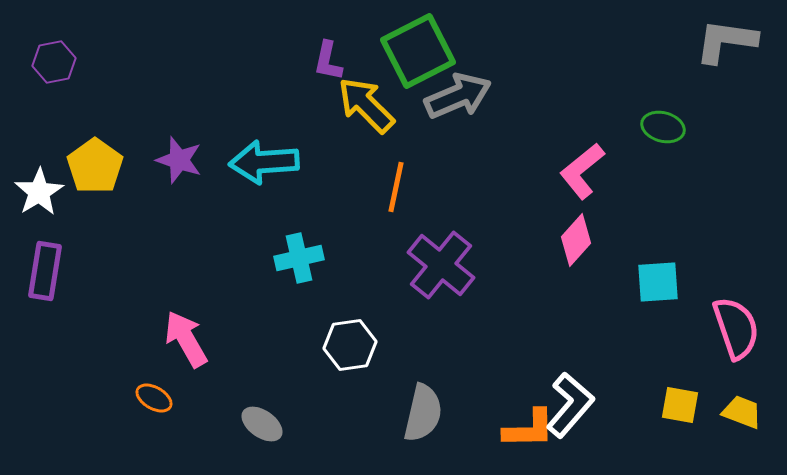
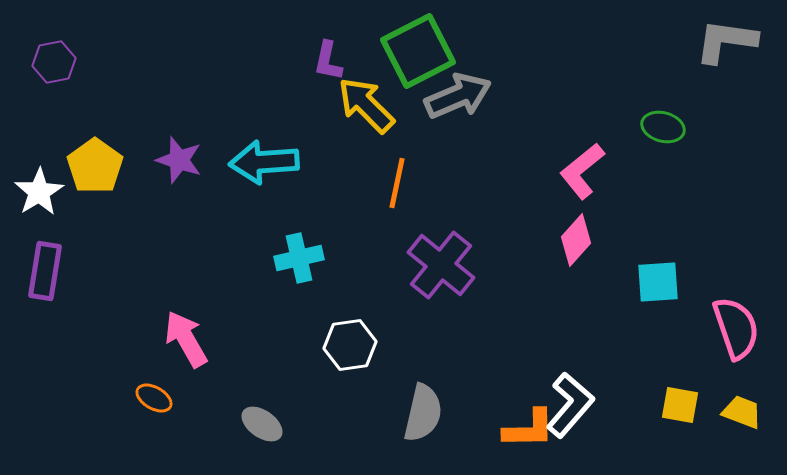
orange line: moved 1 px right, 4 px up
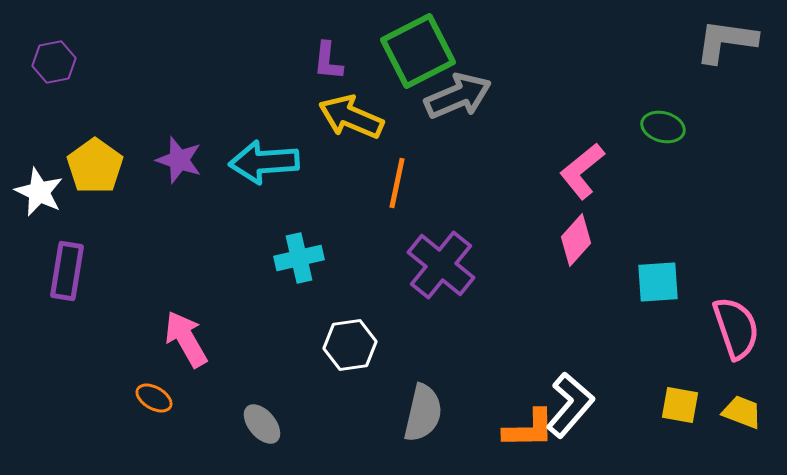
purple L-shape: rotated 6 degrees counterclockwise
yellow arrow: moved 15 px left, 12 px down; rotated 22 degrees counterclockwise
white star: rotated 15 degrees counterclockwise
purple rectangle: moved 22 px right
gray ellipse: rotated 15 degrees clockwise
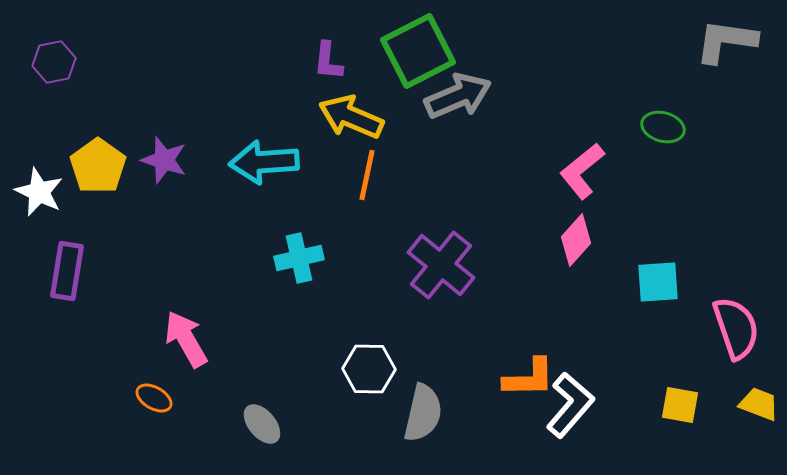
purple star: moved 15 px left
yellow pentagon: moved 3 px right
orange line: moved 30 px left, 8 px up
white hexagon: moved 19 px right, 24 px down; rotated 9 degrees clockwise
yellow trapezoid: moved 17 px right, 8 px up
orange L-shape: moved 51 px up
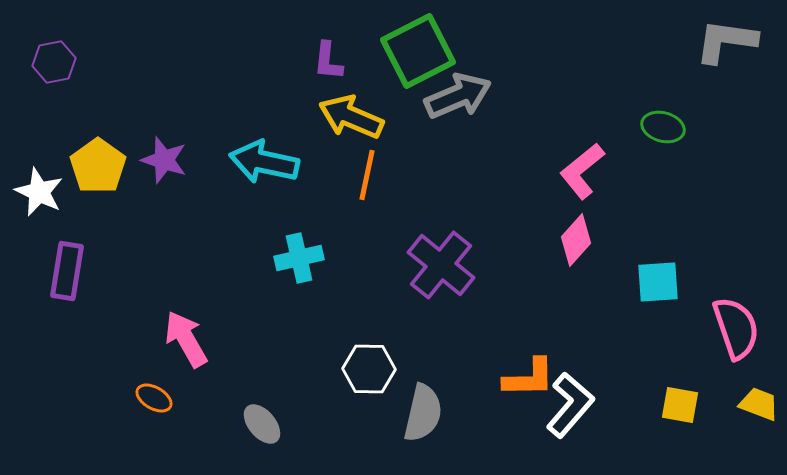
cyan arrow: rotated 16 degrees clockwise
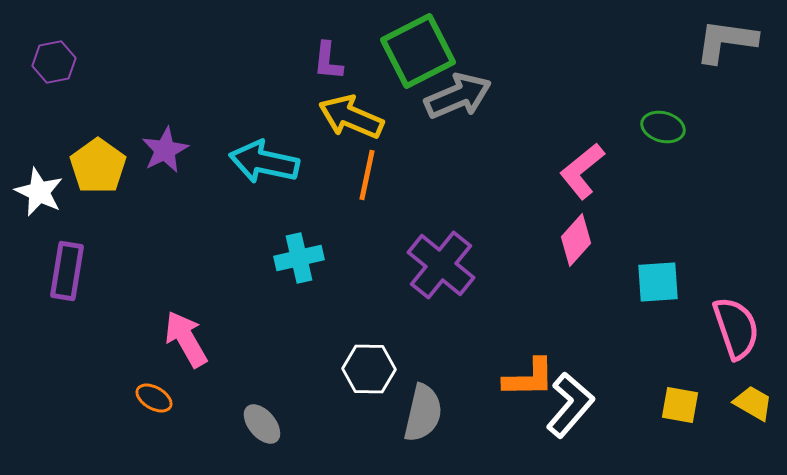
purple star: moved 1 px right, 10 px up; rotated 27 degrees clockwise
yellow trapezoid: moved 6 px left, 1 px up; rotated 9 degrees clockwise
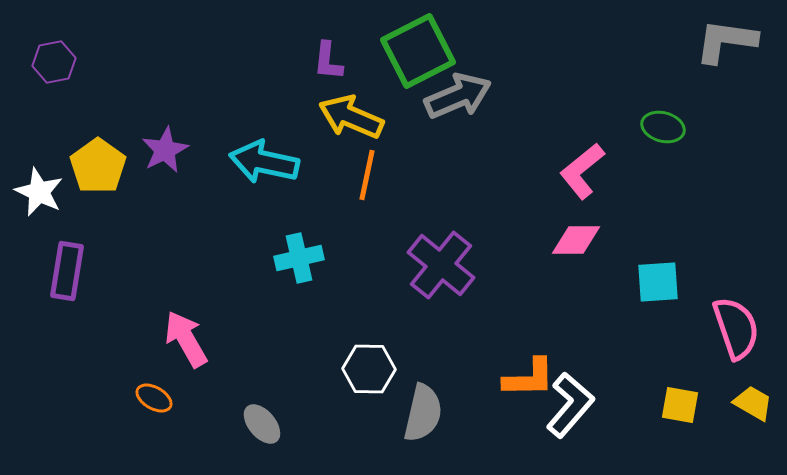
pink diamond: rotated 48 degrees clockwise
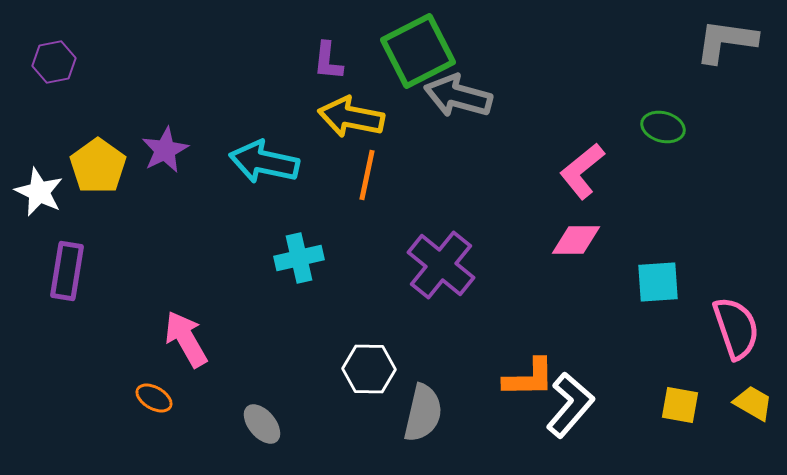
gray arrow: rotated 142 degrees counterclockwise
yellow arrow: rotated 12 degrees counterclockwise
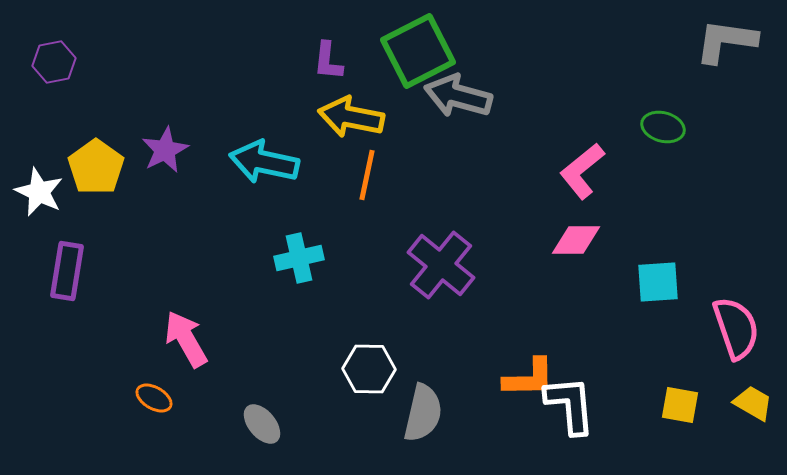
yellow pentagon: moved 2 px left, 1 px down
white L-shape: rotated 46 degrees counterclockwise
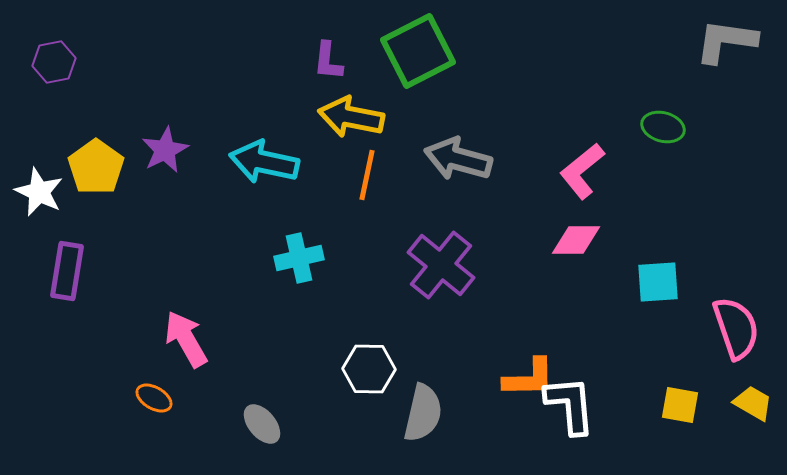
gray arrow: moved 63 px down
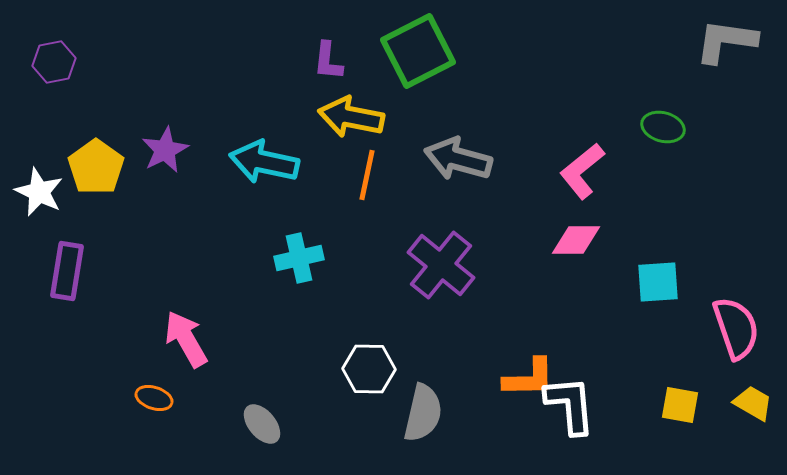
orange ellipse: rotated 12 degrees counterclockwise
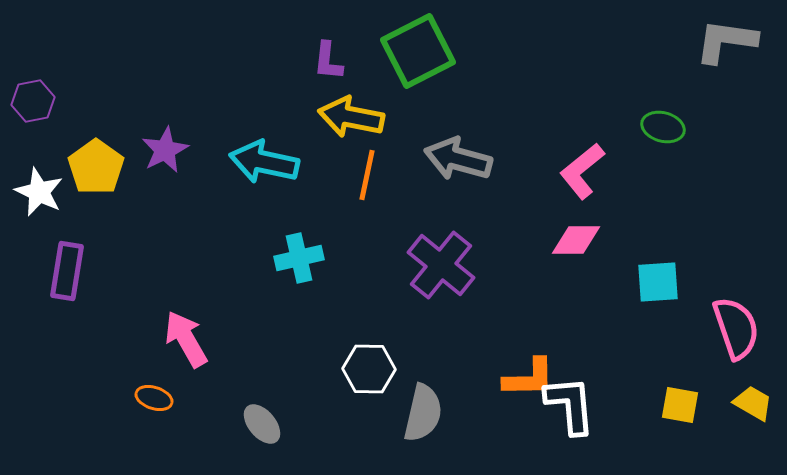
purple hexagon: moved 21 px left, 39 px down
